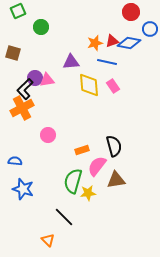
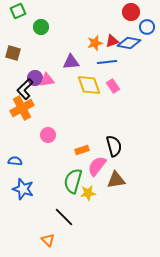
blue circle: moved 3 px left, 2 px up
blue line: rotated 18 degrees counterclockwise
yellow diamond: rotated 15 degrees counterclockwise
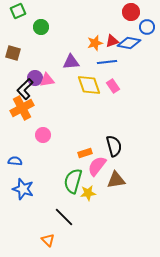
pink circle: moved 5 px left
orange rectangle: moved 3 px right, 3 px down
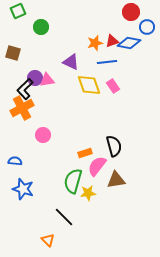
purple triangle: rotated 30 degrees clockwise
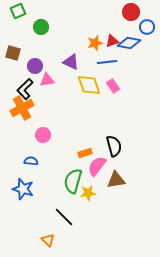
purple circle: moved 12 px up
blue semicircle: moved 16 px right
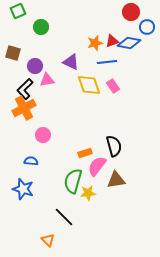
orange cross: moved 2 px right
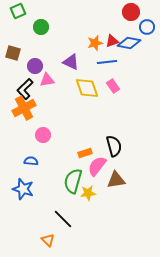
yellow diamond: moved 2 px left, 3 px down
black line: moved 1 px left, 2 px down
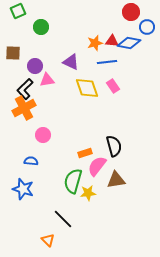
red triangle: rotated 24 degrees clockwise
brown square: rotated 14 degrees counterclockwise
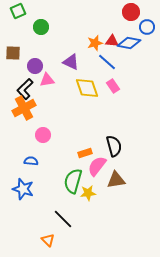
blue line: rotated 48 degrees clockwise
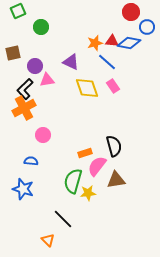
brown square: rotated 14 degrees counterclockwise
